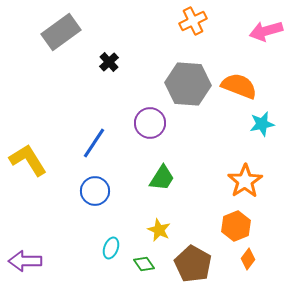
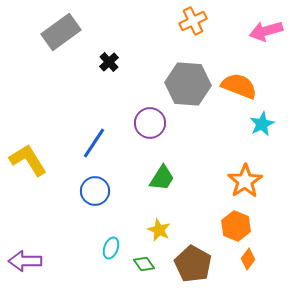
cyan star: rotated 15 degrees counterclockwise
orange hexagon: rotated 16 degrees counterclockwise
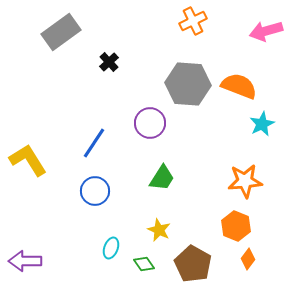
orange star: rotated 28 degrees clockwise
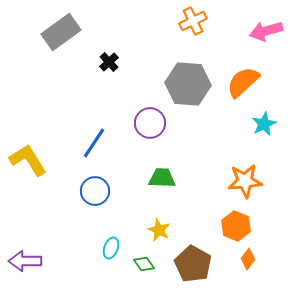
orange semicircle: moved 4 px right, 4 px up; rotated 63 degrees counterclockwise
cyan star: moved 2 px right
green trapezoid: rotated 120 degrees counterclockwise
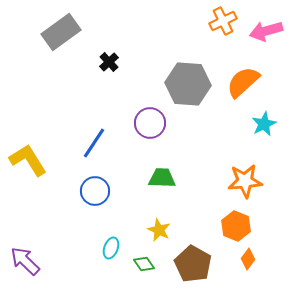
orange cross: moved 30 px right
purple arrow: rotated 44 degrees clockwise
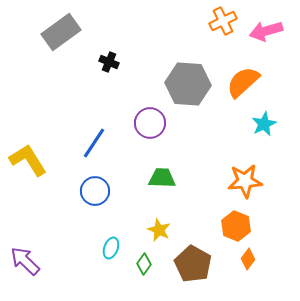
black cross: rotated 24 degrees counterclockwise
green diamond: rotated 70 degrees clockwise
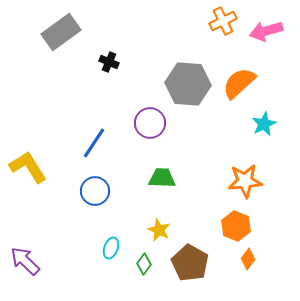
orange semicircle: moved 4 px left, 1 px down
yellow L-shape: moved 7 px down
brown pentagon: moved 3 px left, 1 px up
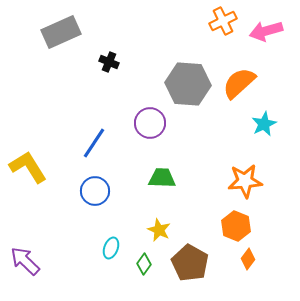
gray rectangle: rotated 12 degrees clockwise
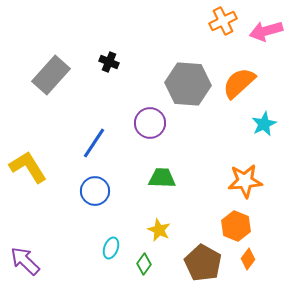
gray rectangle: moved 10 px left, 43 px down; rotated 24 degrees counterclockwise
brown pentagon: moved 13 px right
